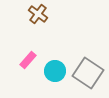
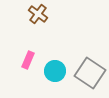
pink rectangle: rotated 18 degrees counterclockwise
gray square: moved 2 px right
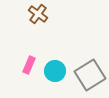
pink rectangle: moved 1 px right, 5 px down
gray square: moved 2 px down; rotated 24 degrees clockwise
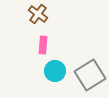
pink rectangle: moved 14 px right, 20 px up; rotated 18 degrees counterclockwise
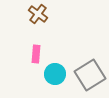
pink rectangle: moved 7 px left, 9 px down
cyan circle: moved 3 px down
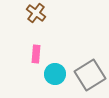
brown cross: moved 2 px left, 1 px up
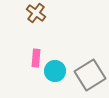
pink rectangle: moved 4 px down
cyan circle: moved 3 px up
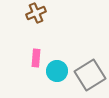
brown cross: rotated 30 degrees clockwise
cyan circle: moved 2 px right
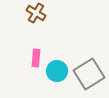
brown cross: rotated 36 degrees counterclockwise
gray square: moved 1 px left, 1 px up
